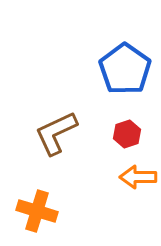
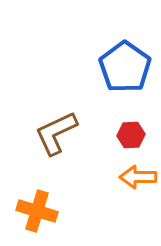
blue pentagon: moved 2 px up
red hexagon: moved 4 px right, 1 px down; rotated 16 degrees clockwise
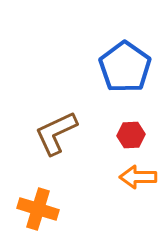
orange cross: moved 1 px right, 2 px up
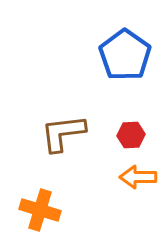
blue pentagon: moved 12 px up
brown L-shape: moved 7 px right; rotated 18 degrees clockwise
orange cross: moved 2 px right, 1 px down
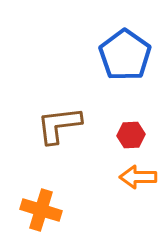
brown L-shape: moved 4 px left, 8 px up
orange cross: moved 1 px right
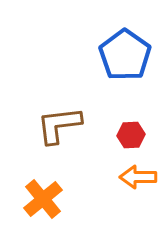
orange cross: moved 2 px right, 11 px up; rotated 33 degrees clockwise
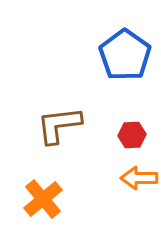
red hexagon: moved 1 px right
orange arrow: moved 1 px right, 1 px down
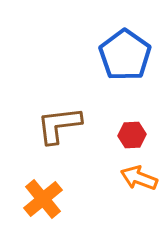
orange arrow: rotated 21 degrees clockwise
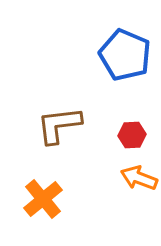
blue pentagon: rotated 12 degrees counterclockwise
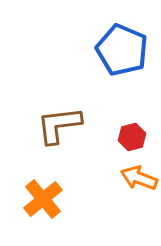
blue pentagon: moved 3 px left, 5 px up
red hexagon: moved 2 px down; rotated 12 degrees counterclockwise
